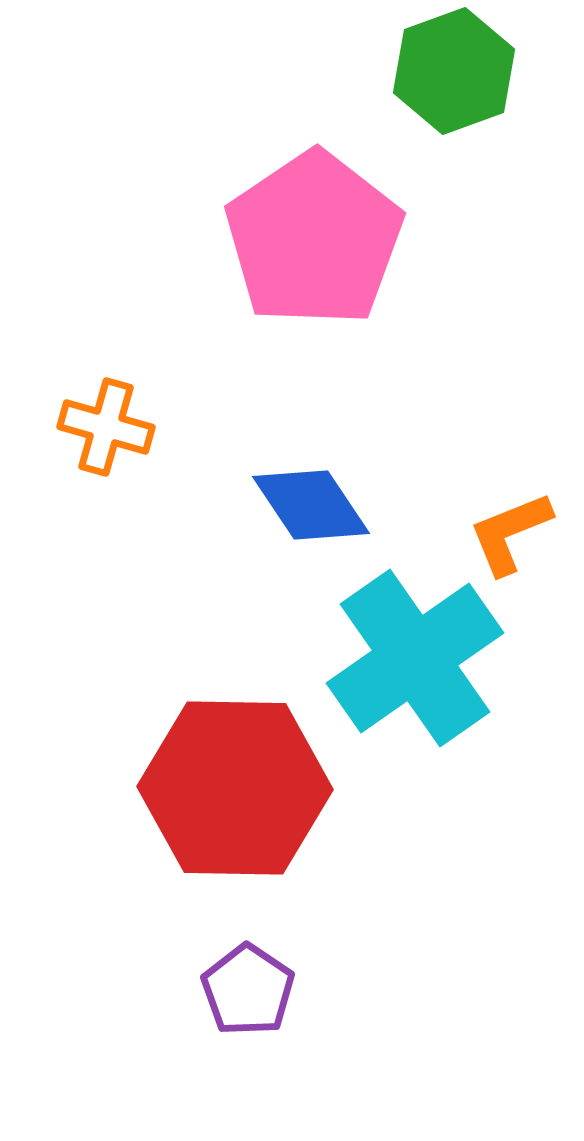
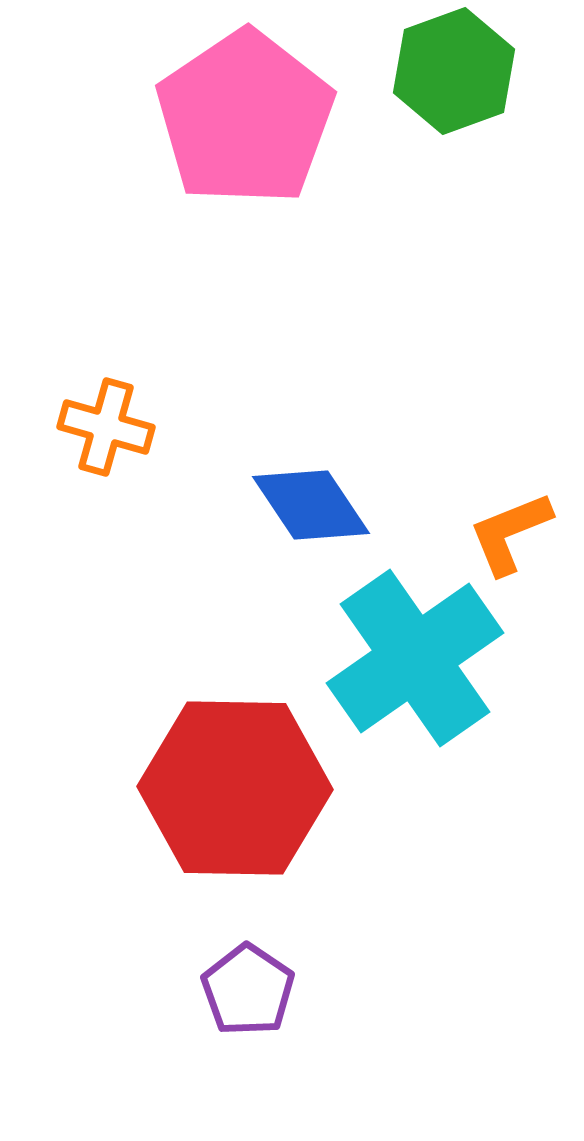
pink pentagon: moved 69 px left, 121 px up
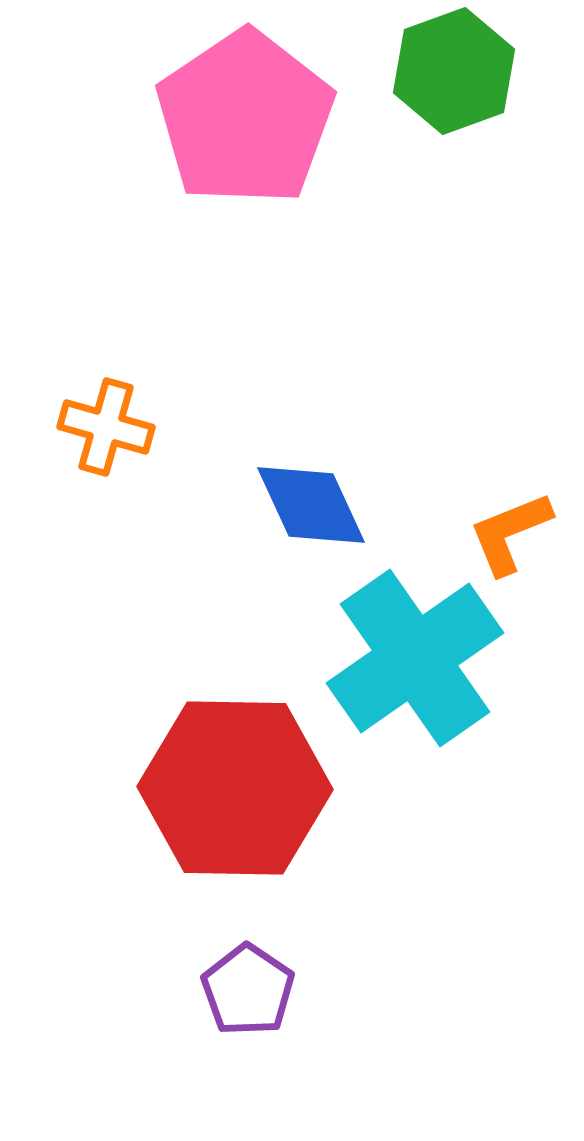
blue diamond: rotated 9 degrees clockwise
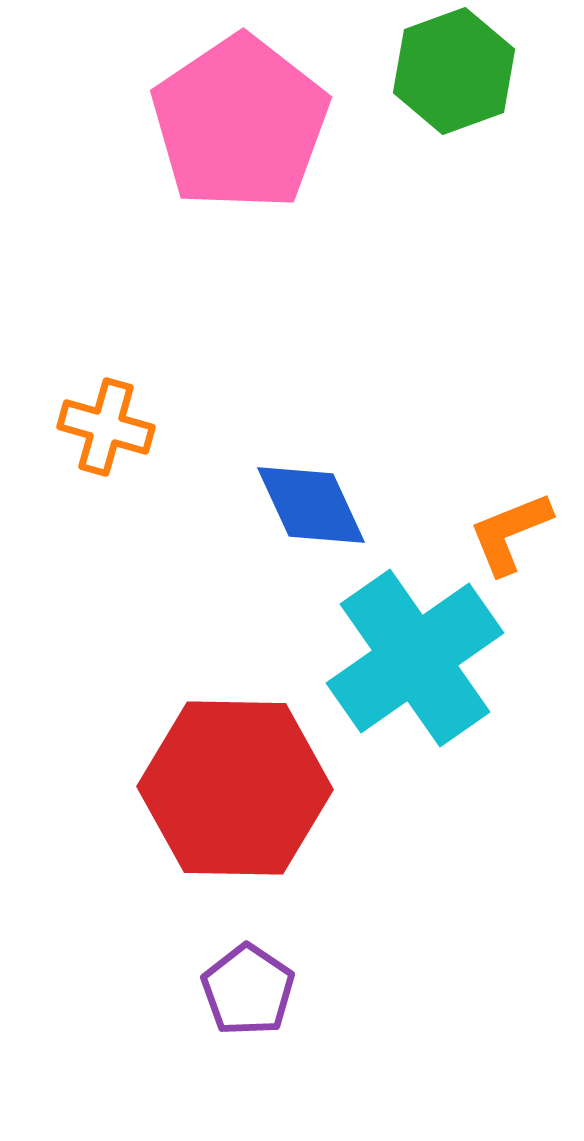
pink pentagon: moved 5 px left, 5 px down
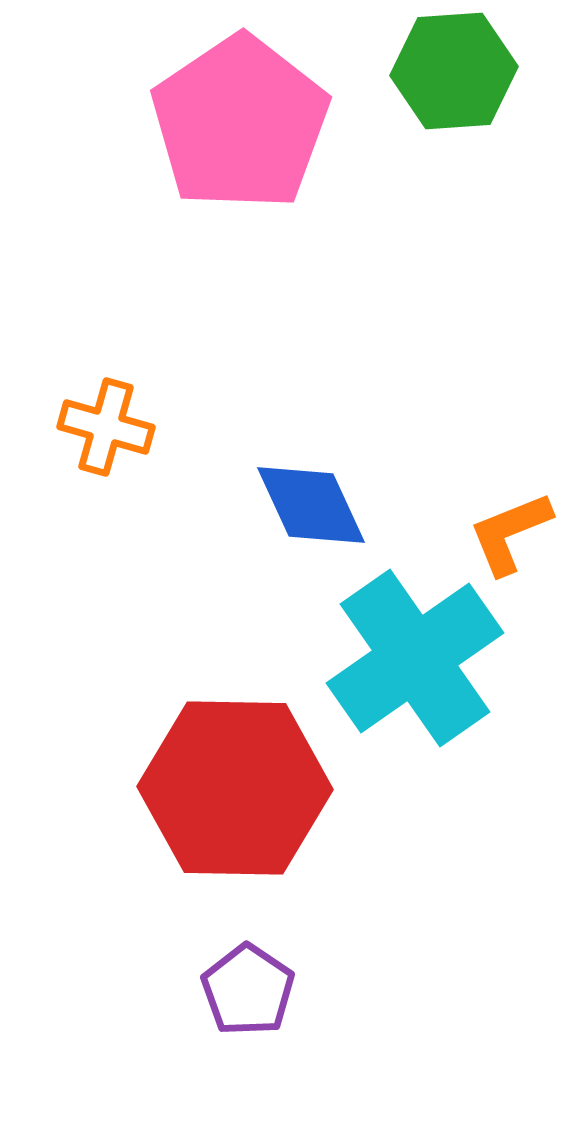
green hexagon: rotated 16 degrees clockwise
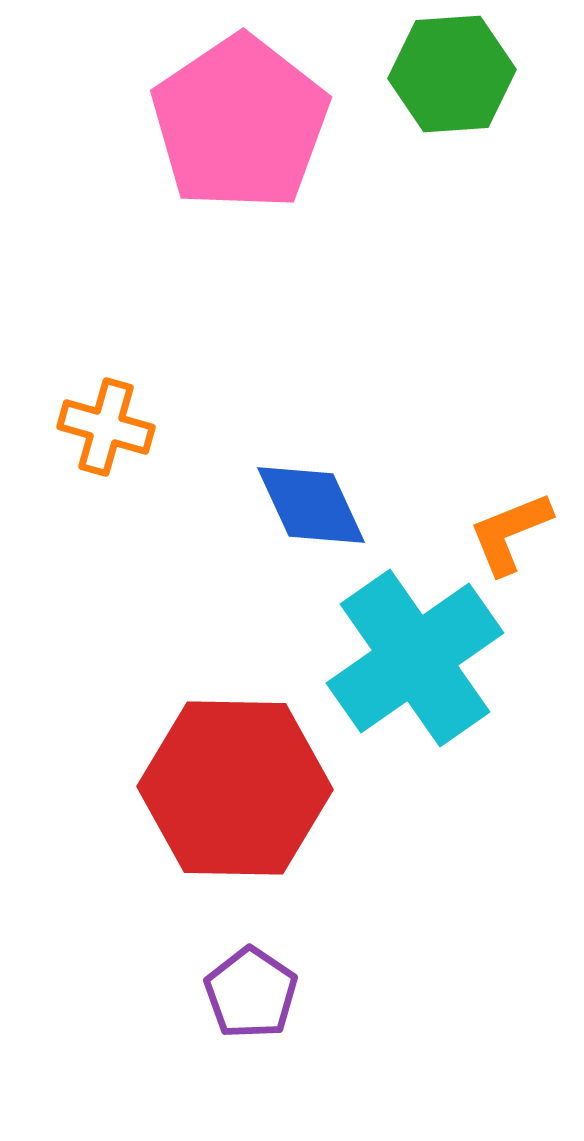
green hexagon: moved 2 px left, 3 px down
purple pentagon: moved 3 px right, 3 px down
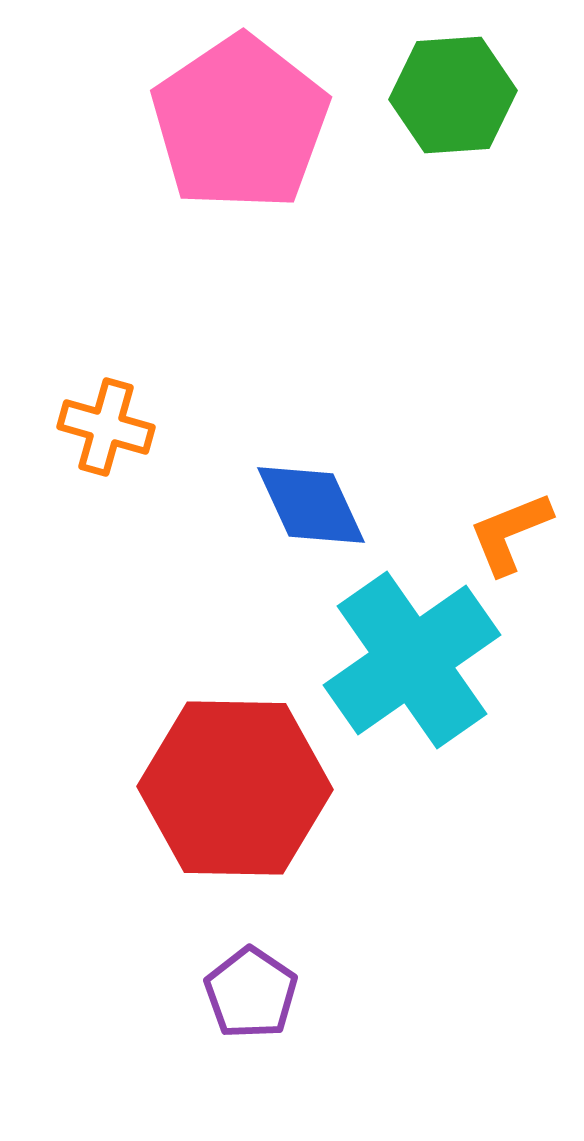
green hexagon: moved 1 px right, 21 px down
cyan cross: moved 3 px left, 2 px down
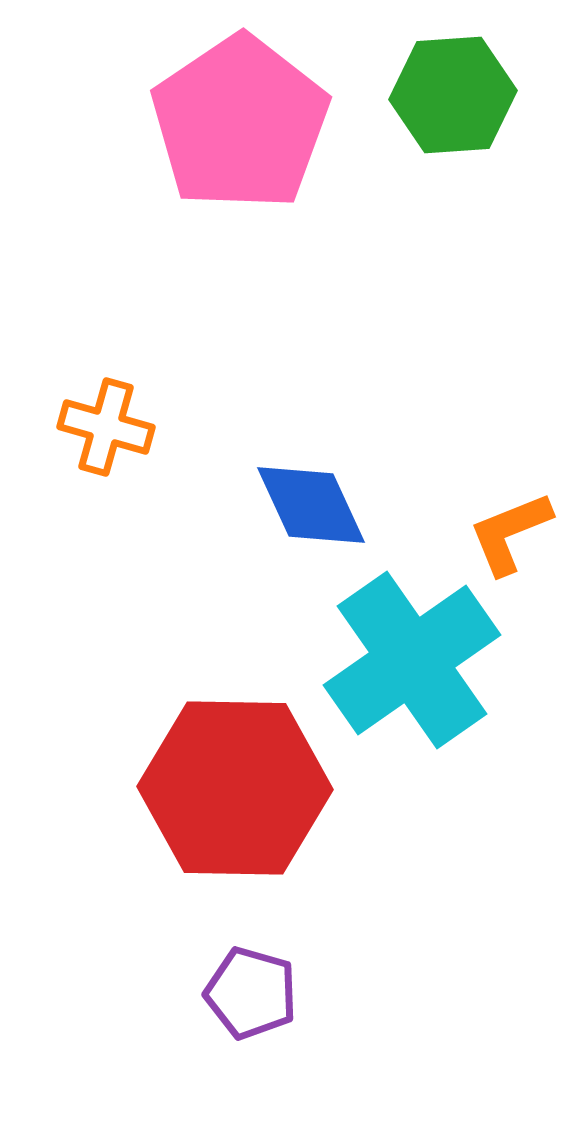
purple pentagon: rotated 18 degrees counterclockwise
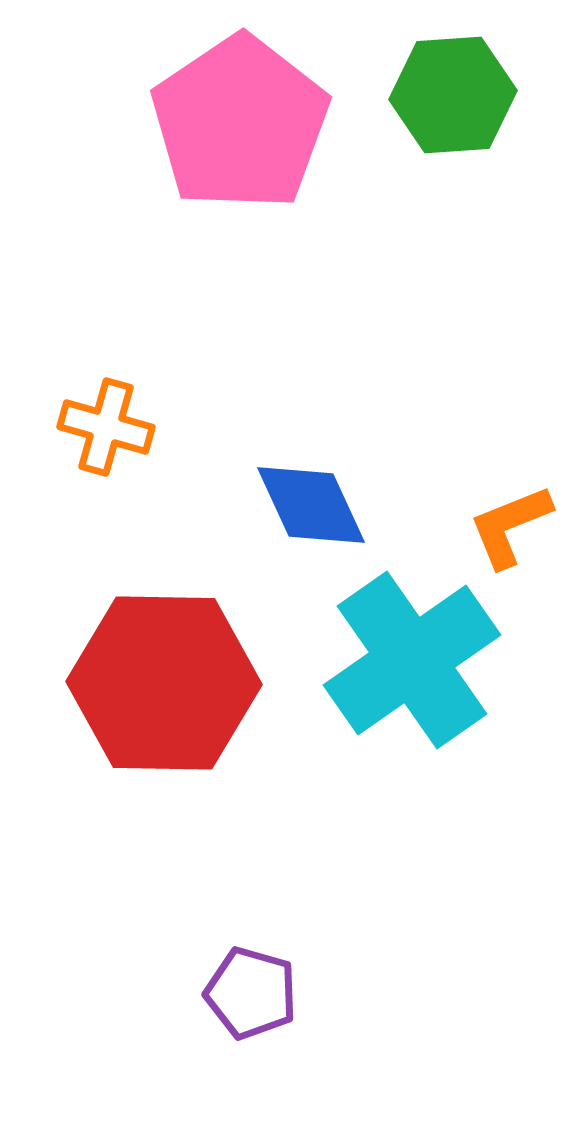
orange L-shape: moved 7 px up
red hexagon: moved 71 px left, 105 px up
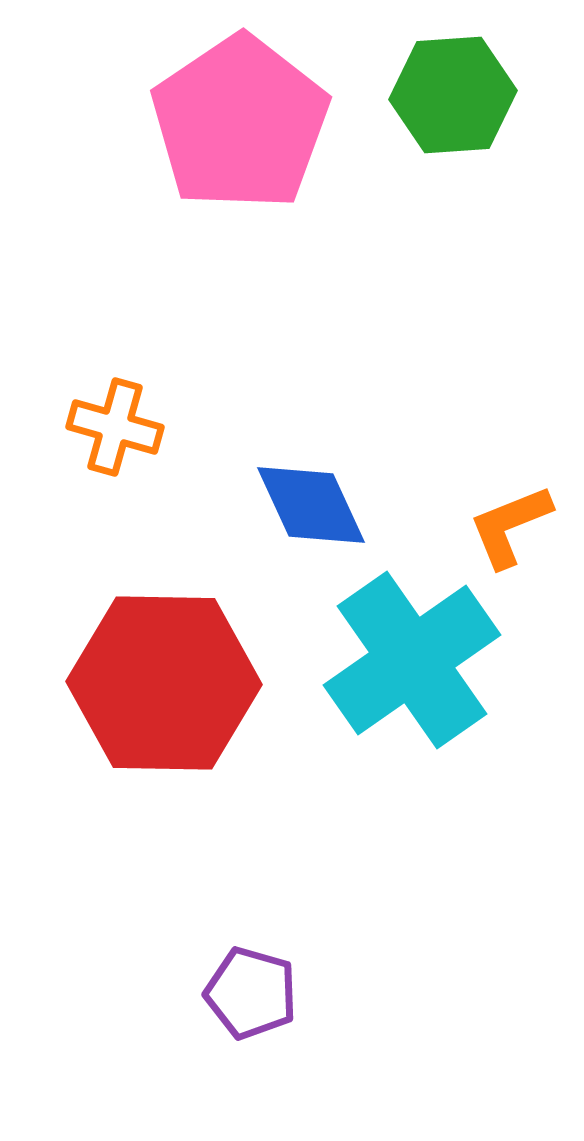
orange cross: moved 9 px right
